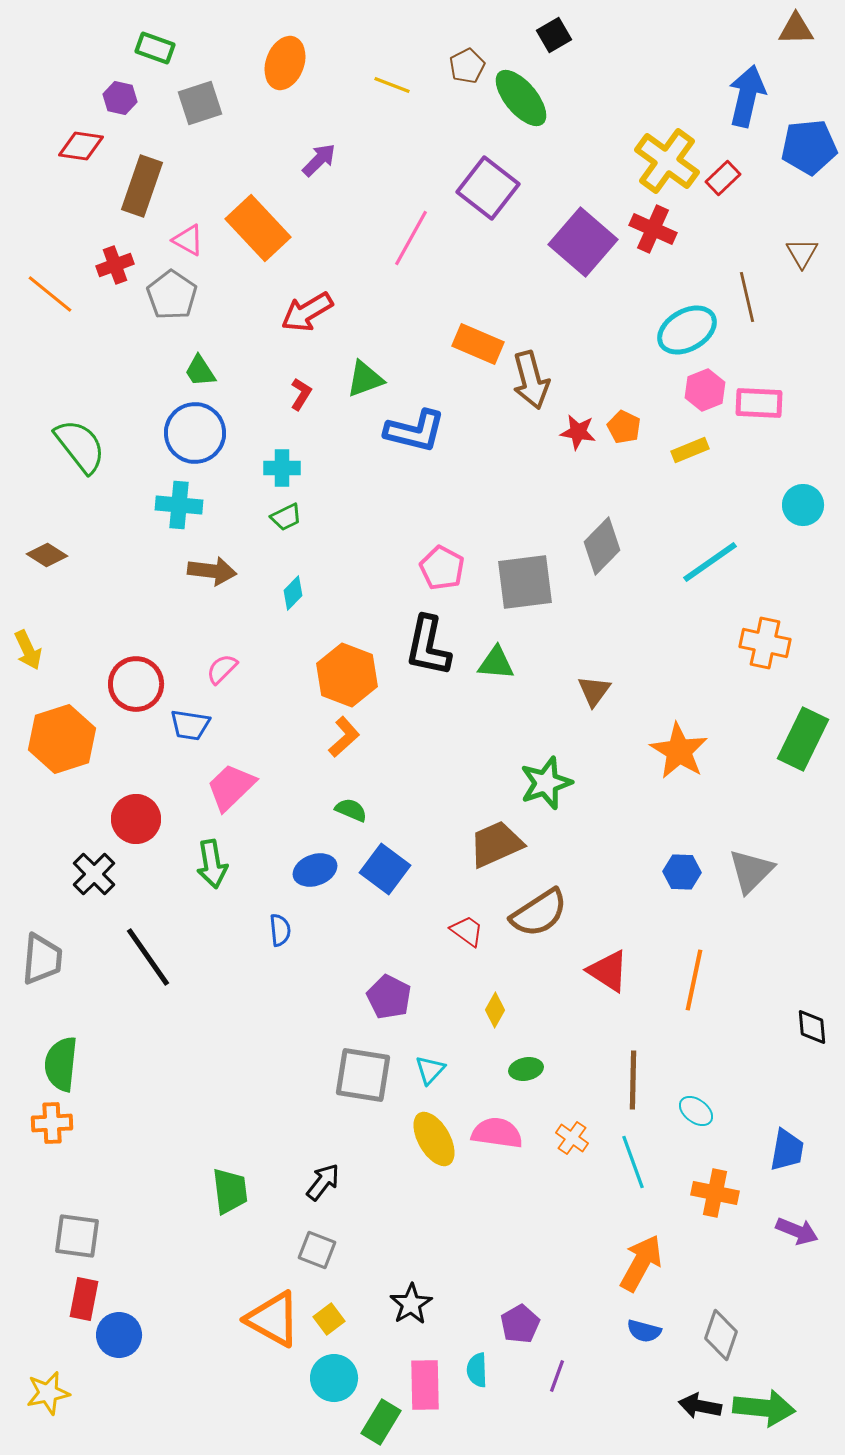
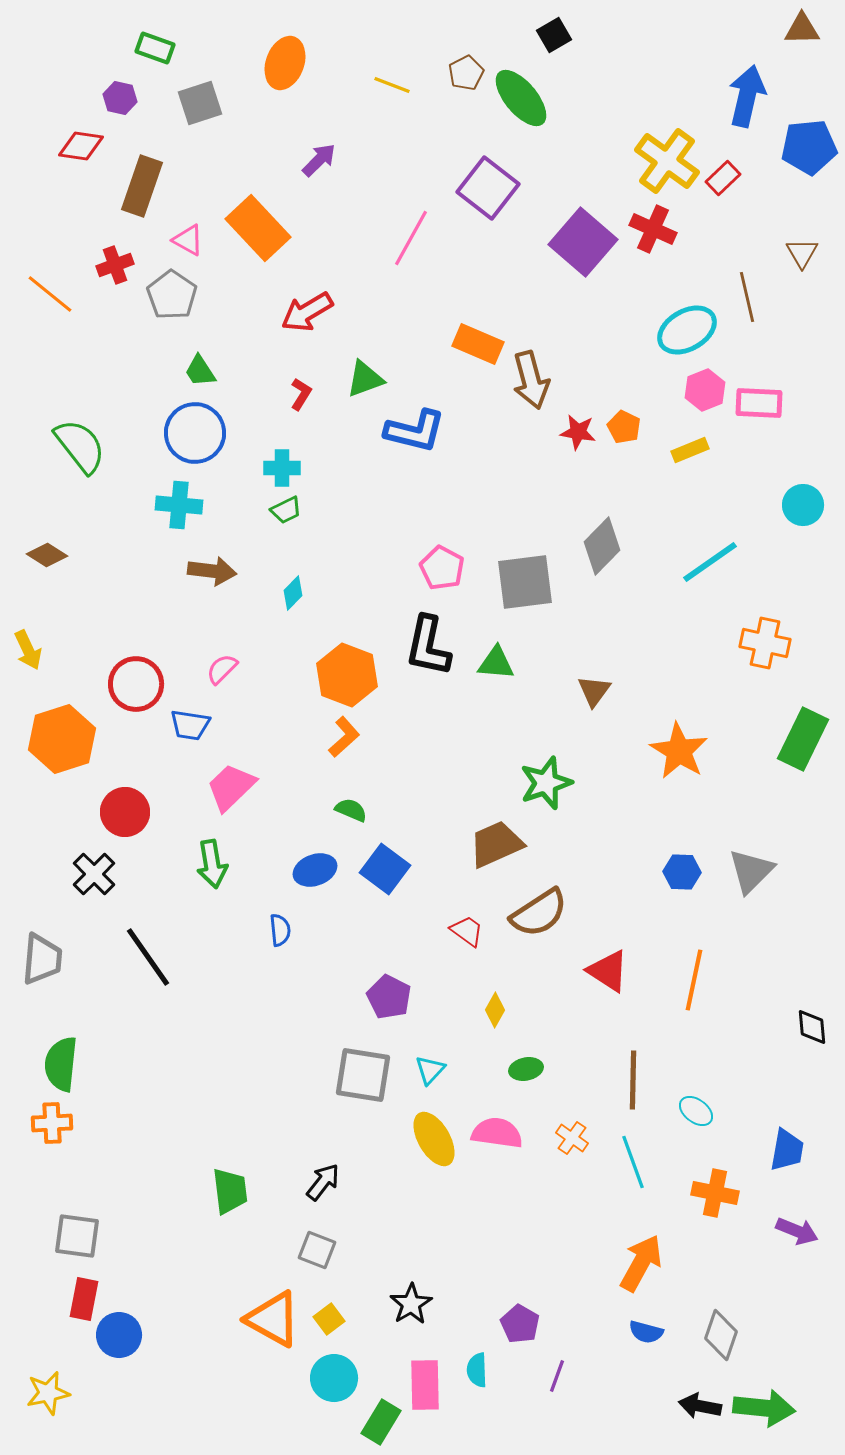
brown triangle at (796, 29): moved 6 px right
brown pentagon at (467, 66): moved 1 px left, 7 px down
green trapezoid at (286, 517): moved 7 px up
red circle at (136, 819): moved 11 px left, 7 px up
purple pentagon at (520, 1324): rotated 12 degrees counterclockwise
blue semicircle at (644, 1331): moved 2 px right, 1 px down
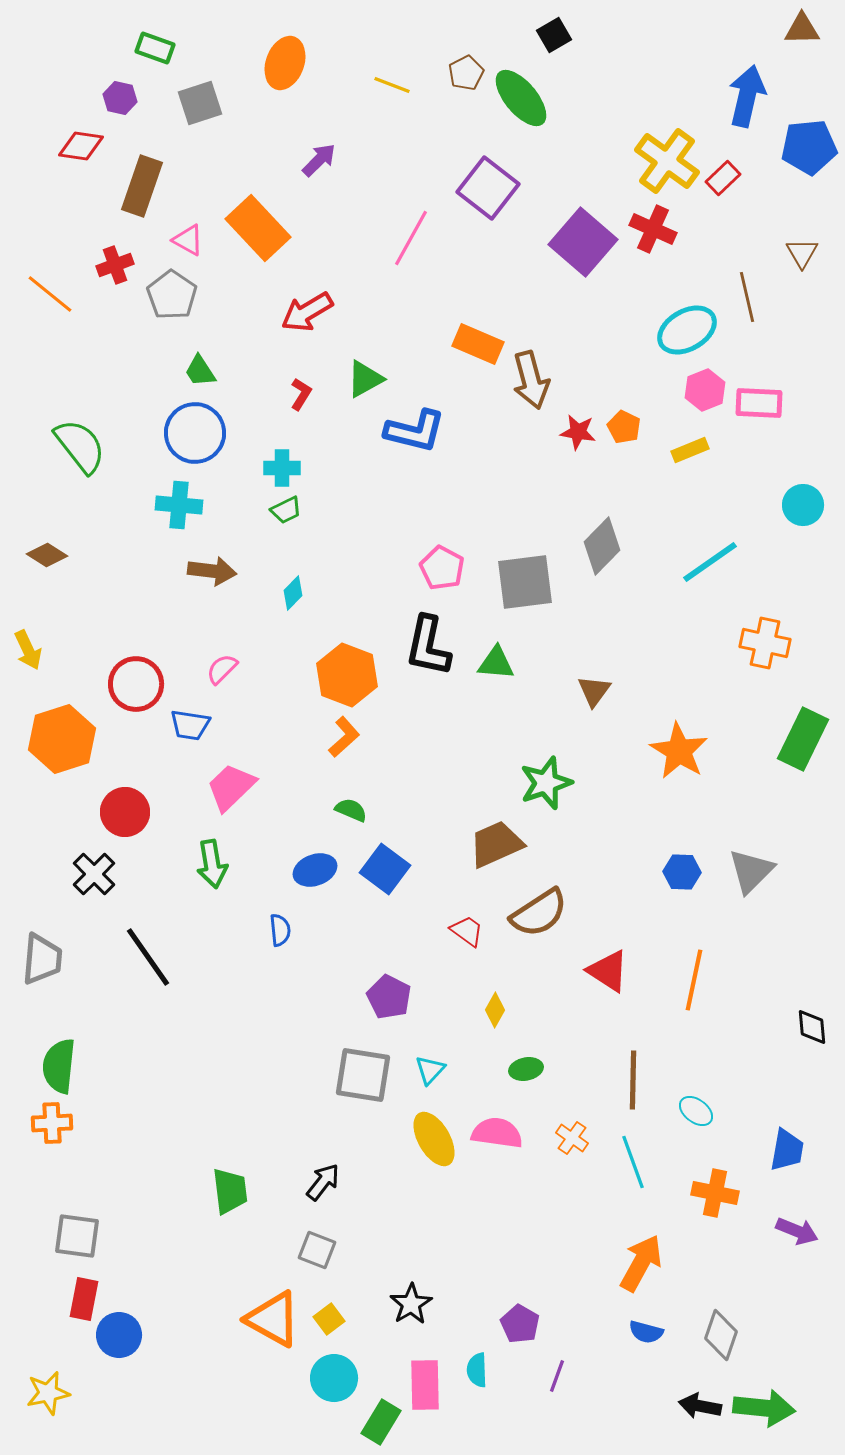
green triangle at (365, 379): rotated 9 degrees counterclockwise
green semicircle at (61, 1064): moved 2 px left, 2 px down
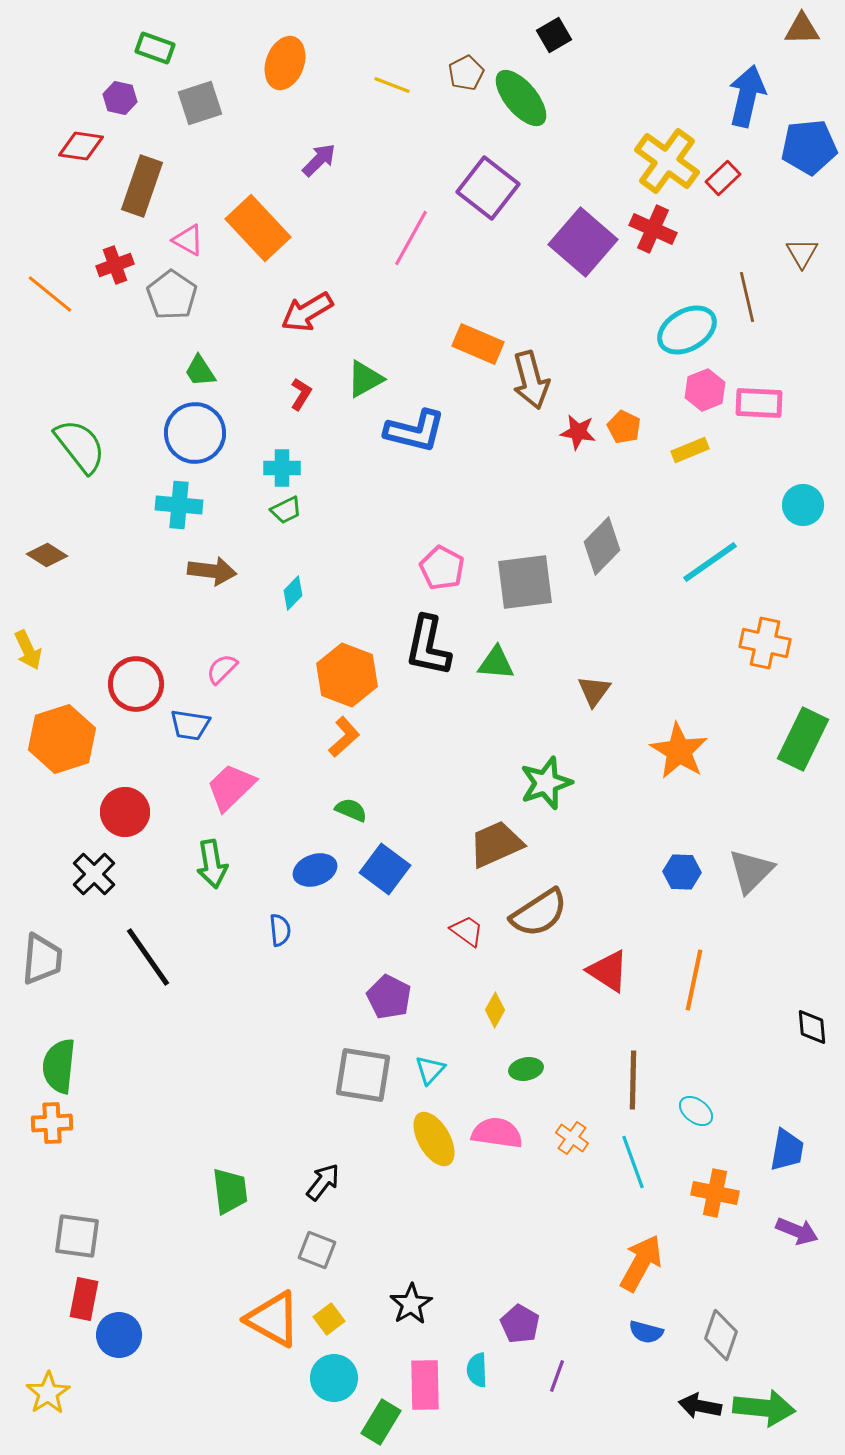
yellow star at (48, 1393): rotated 21 degrees counterclockwise
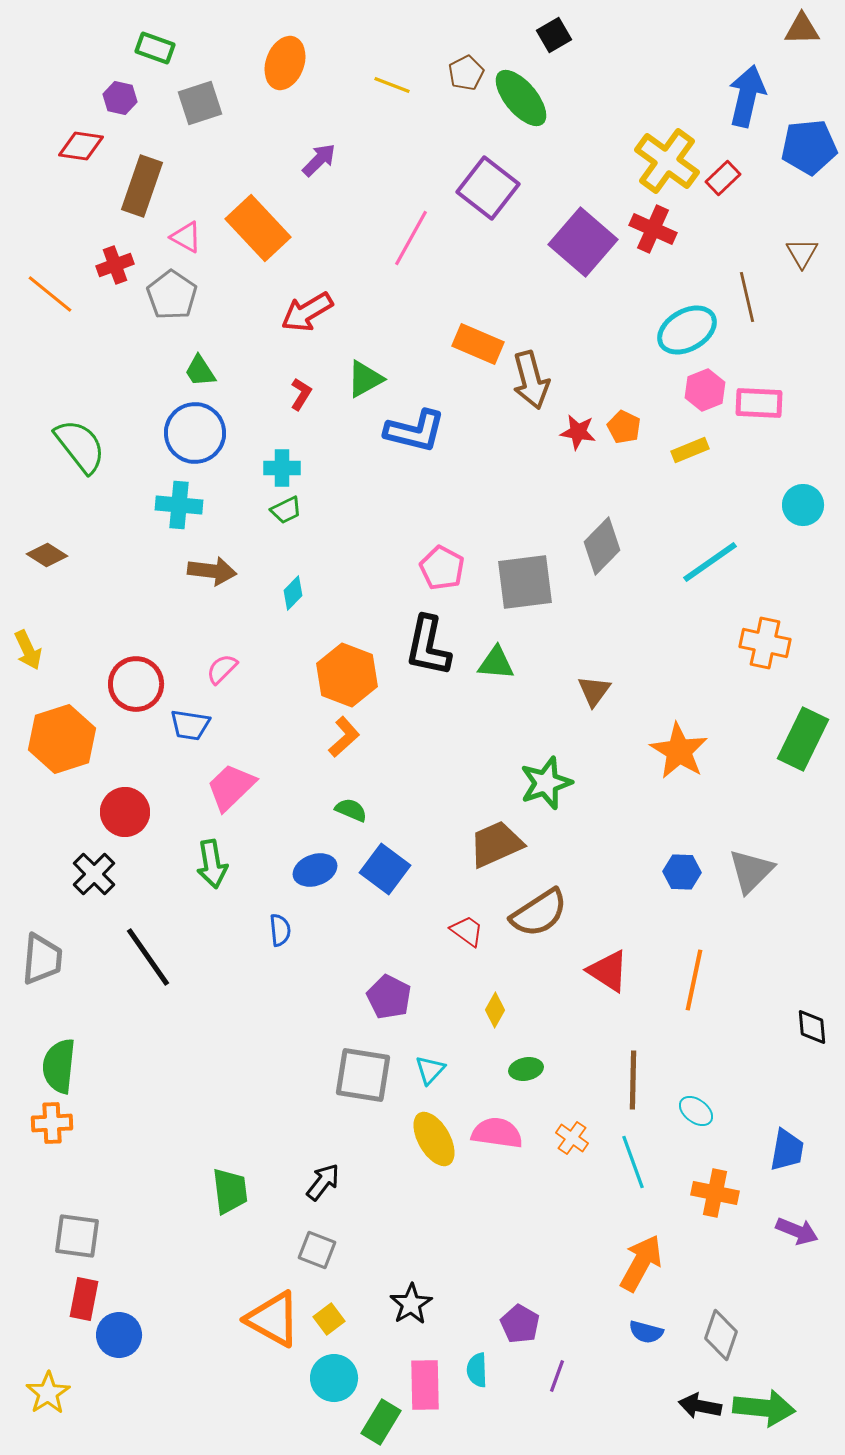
pink triangle at (188, 240): moved 2 px left, 3 px up
